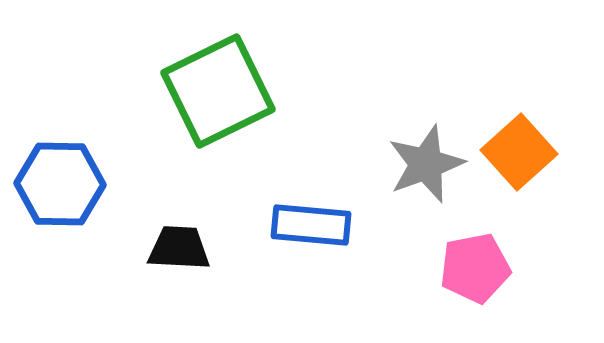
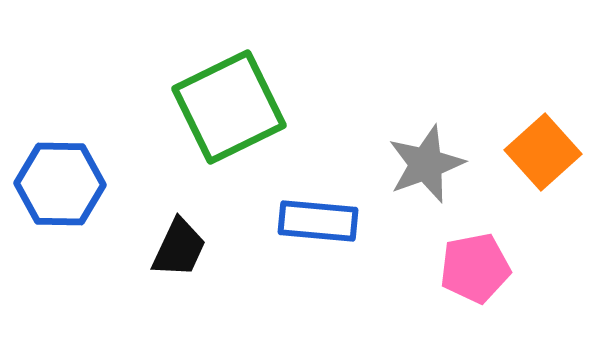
green square: moved 11 px right, 16 px down
orange square: moved 24 px right
blue rectangle: moved 7 px right, 4 px up
black trapezoid: rotated 112 degrees clockwise
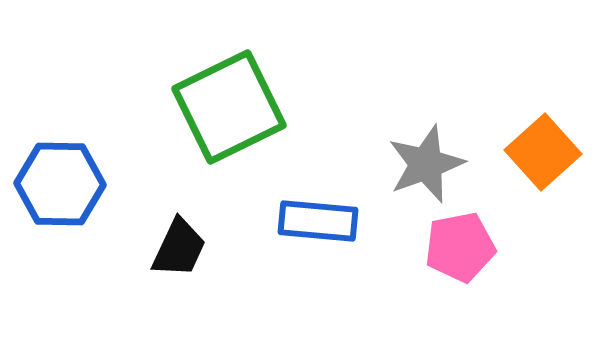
pink pentagon: moved 15 px left, 21 px up
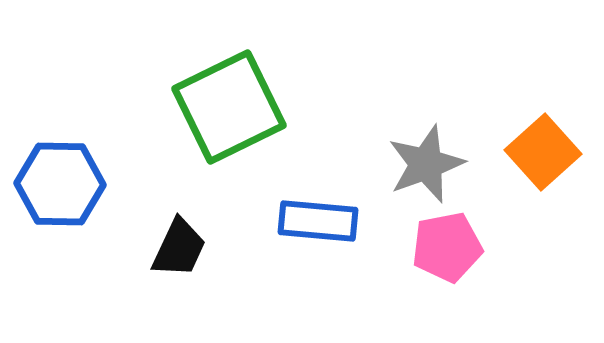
pink pentagon: moved 13 px left
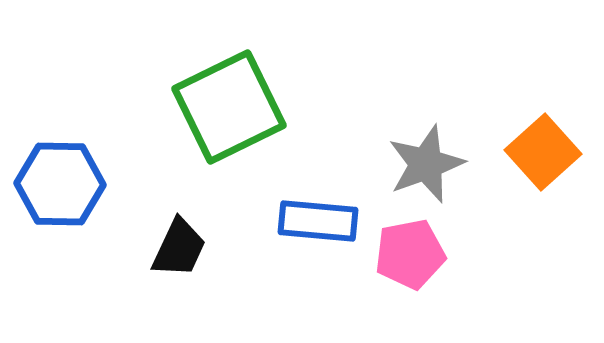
pink pentagon: moved 37 px left, 7 px down
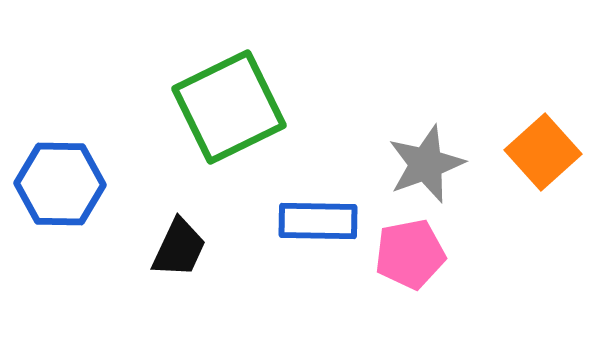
blue rectangle: rotated 4 degrees counterclockwise
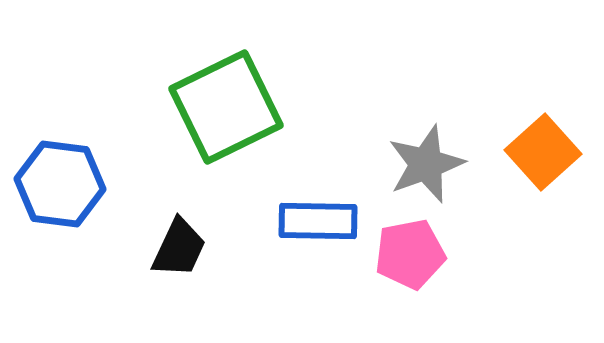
green square: moved 3 px left
blue hexagon: rotated 6 degrees clockwise
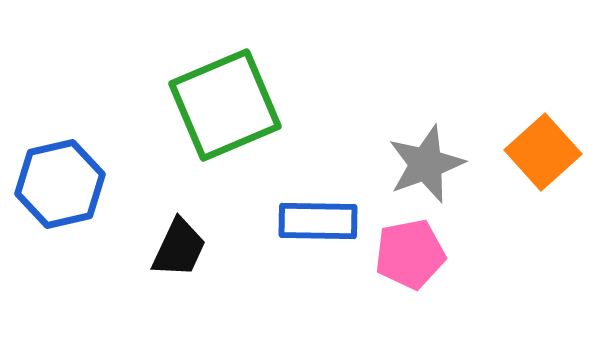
green square: moved 1 px left, 2 px up; rotated 3 degrees clockwise
blue hexagon: rotated 20 degrees counterclockwise
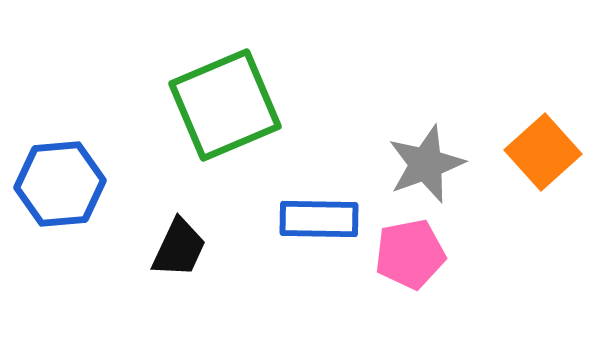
blue hexagon: rotated 8 degrees clockwise
blue rectangle: moved 1 px right, 2 px up
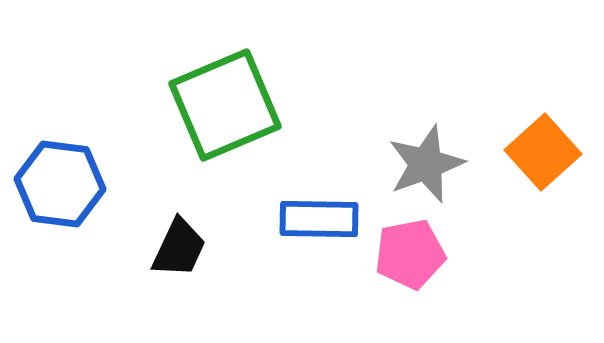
blue hexagon: rotated 12 degrees clockwise
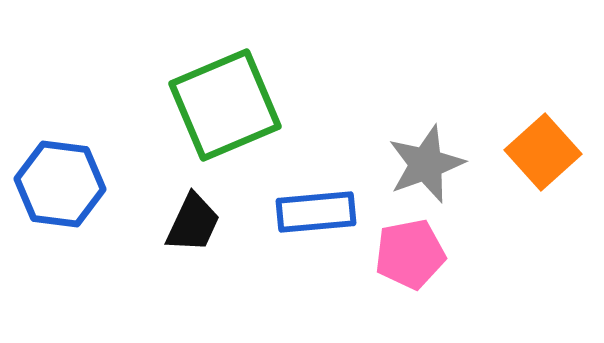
blue rectangle: moved 3 px left, 7 px up; rotated 6 degrees counterclockwise
black trapezoid: moved 14 px right, 25 px up
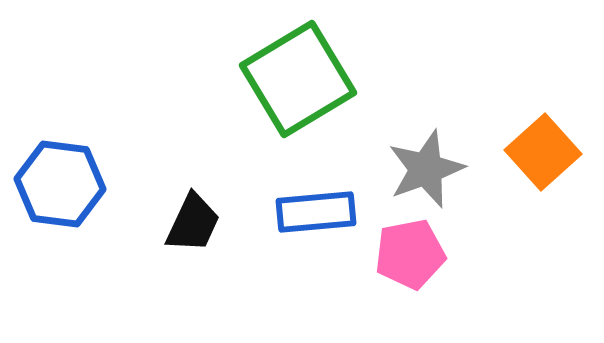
green square: moved 73 px right, 26 px up; rotated 8 degrees counterclockwise
gray star: moved 5 px down
